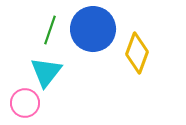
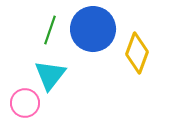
cyan triangle: moved 4 px right, 3 px down
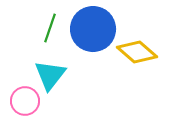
green line: moved 2 px up
yellow diamond: moved 1 px up; rotated 69 degrees counterclockwise
pink circle: moved 2 px up
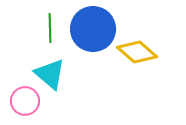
green line: rotated 20 degrees counterclockwise
cyan triangle: moved 1 px up; rotated 28 degrees counterclockwise
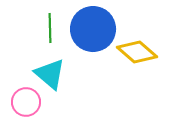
pink circle: moved 1 px right, 1 px down
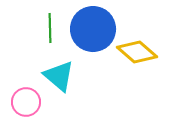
cyan triangle: moved 9 px right, 2 px down
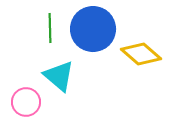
yellow diamond: moved 4 px right, 2 px down
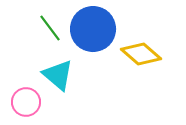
green line: rotated 36 degrees counterclockwise
cyan triangle: moved 1 px left, 1 px up
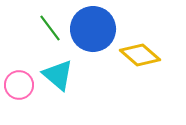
yellow diamond: moved 1 px left, 1 px down
pink circle: moved 7 px left, 17 px up
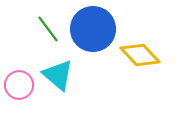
green line: moved 2 px left, 1 px down
yellow diamond: rotated 6 degrees clockwise
